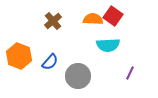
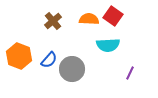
orange semicircle: moved 4 px left
blue semicircle: moved 1 px left, 2 px up
gray circle: moved 6 px left, 7 px up
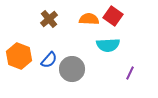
brown cross: moved 4 px left, 2 px up
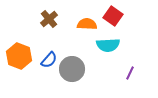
orange semicircle: moved 2 px left, 5 px down
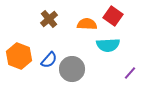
purple line: rotated 16 degrees clockwise
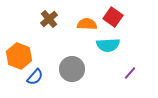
red square: moved 1 px down
blue semicircle: moved 14 px left, 17 px down
